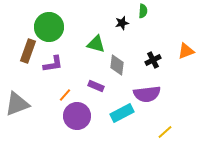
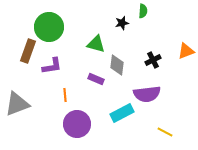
purple L-shape: moved 1 px left, 2 px down
purple rectangle: moved 7 px up
orange line: rotated 48 degrees counterclockwise
purple circle: moved 8 px down
yellow line: rotated 70 degrees clockwise
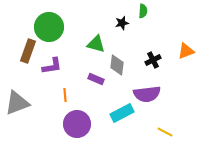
gray triangle: moved 1 px up
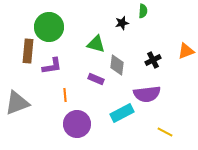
brown rectangle: rotated 15 degrees counterclockwise
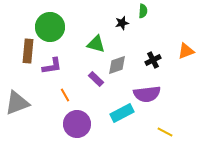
green circle: moved 1 px right
gray diamond: rotated 65 degrees clockwise
purple rectangle: rotated 21 degrees clockwise
orange line: rotated 24 degrees counterclockwise
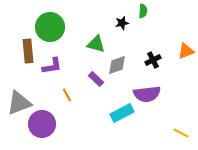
brown rectangle: rotated 10 degrees counterclockwise
orange line: moved 2 px right
gray triangle: moved 2 px right
purple circle: moved 35 px left
yellow line: moved 16 px right, 1 px down
